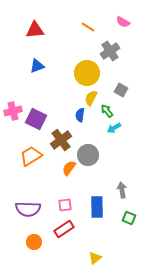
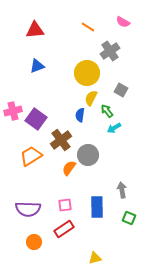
purple square: rotated 10 degrees clockwise
yellow triangle: rotated 24 degrees clockwise
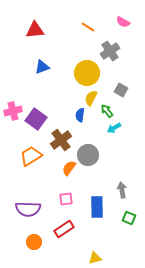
blue triangle: moved 5 px right, 1 px down
pink square: moved 1 px right, 6 px up
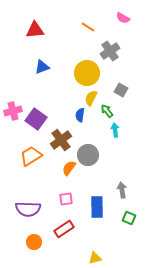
pink semicircle: moved 4 px up
cyan arrow: moved 1 px right, 2 px down; rotated 112 degrees clockwise
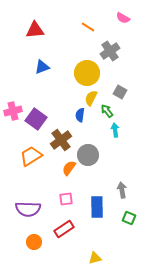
gray square: moved 1 px left, 2 px down
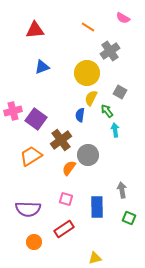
pink square: rotated 24 degrees clockwise
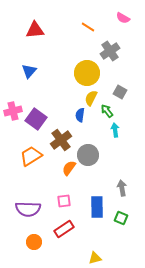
blue triangle: moved 13 px left, 4 px down; rotated 28 degrees counterclockwise
gray arrow: moved 2 px up
pink square: moved 2 px left, 2 px down; rotated 24 degrees counterclockwise
green square: moved 8 px left
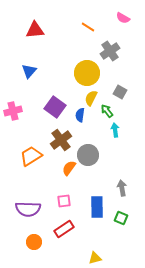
purple square: moved 19 px right, 12 px up
